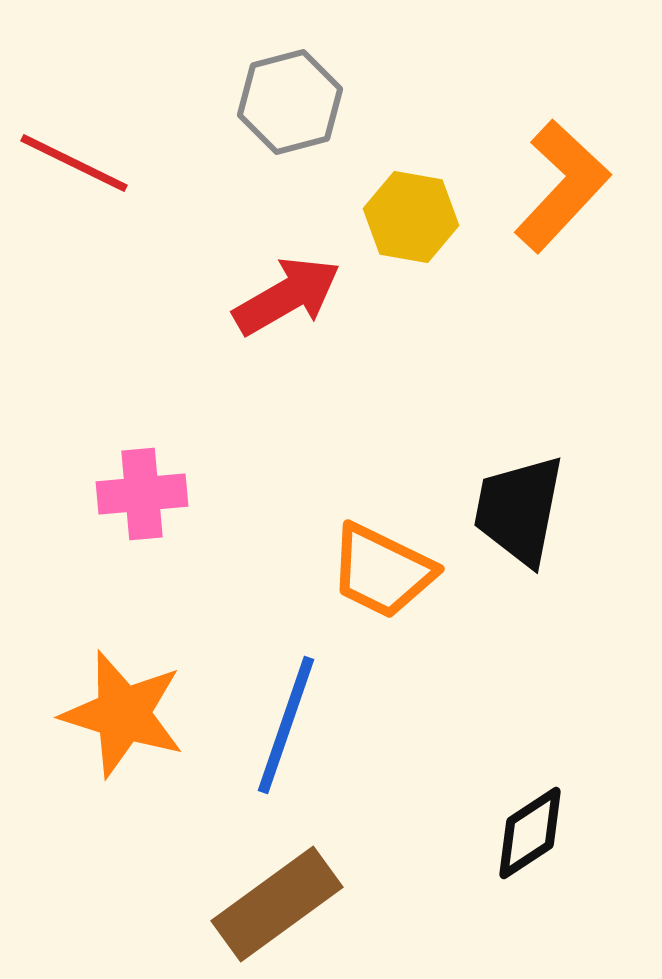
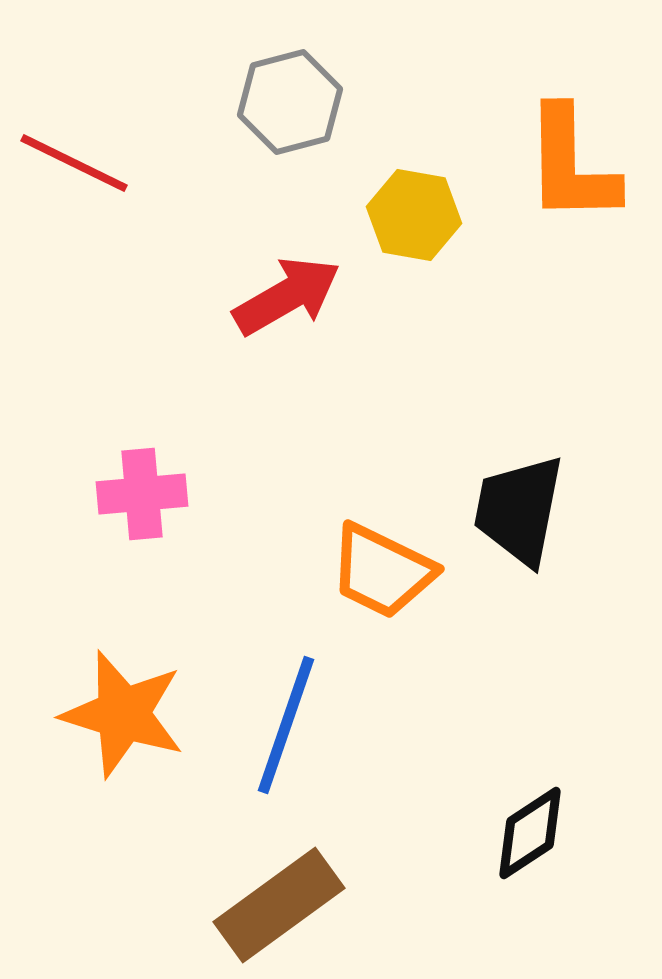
orange L-shape: moved 9 px right, 21 px up; rotated 136 degrees clockwise
yellow hexagon: moved 3 px right, 2 px up
brown rectangle: moved 2 px right, 1 px down
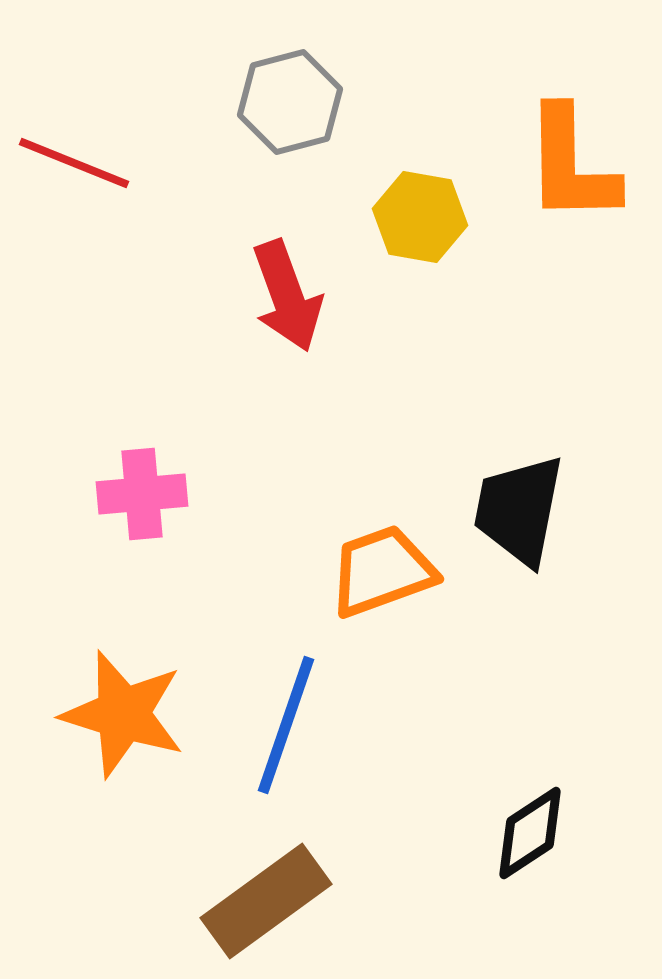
red line: rotated 4 degrees counterclockwise
yellow hexagon: moved 6 px right, 2 px down
red arrow: rotated 100 degrees clockwise
orange trapezoid: rotated 134 degrees clockwise
brown rectangle: moved 13 px left, 4 px up
